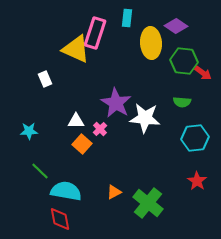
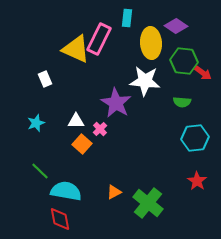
pink rectangle: moved 4 px right, 6 px down; rotated 8 degrees clockwise
white star: moved 37 px up
cyan star: moved 7 px right, 8 px up; rotated 18 degrees counterclockwise
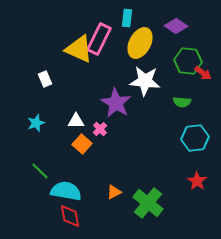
yellow ellipse: moved 11 px left; rotated 32 degrees clockwise
yellow triangle: moved 3 px right
green hexagon: moved 4 px right
red diamond: moved 10 px right, 3 px up
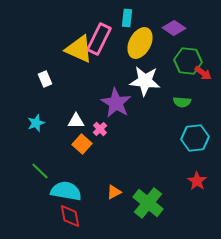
purple diamond: moved 2 px left, 2 px down
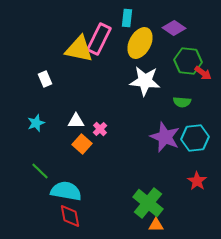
yellow triangle: rotated 12 degrees counterclockwise
purple star: moved 49 px right, 34 px down; rotated 8 degrees counterclockwise
orange triangle: moved 42 px right, 33 px down; rotated 28 degrees clockwise
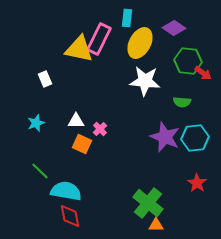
orange square: rotated 18 degrees counterclockwise
red star: moved 2 px down
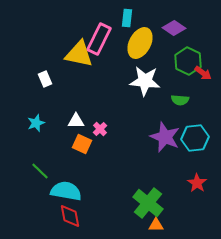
yellow triangle: moved 5 px down
green hexagon: rotated 20 degrees clockwise
green semicircle: moved 2 px left, 2 px up
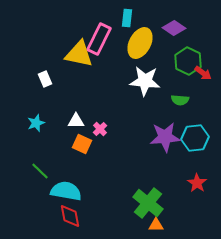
purple star: rotated 28 degrees counterclockwise
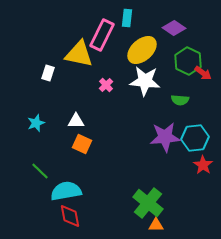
pink rectangle: moved 3 px right, 4 px up
yellow ellipse: moved 2 px right, 7 px down; rotated 20 degrees clockwise
white rectangle: moved 3 px right, 6 px up; rotated 42 degrees clockwise
pink cross: moved 6 px right, 44 px up
red star: moved 6 px right, 18 px up
cyan semicircle: rotated 20 degrees counterclockwise
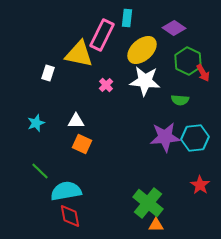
red arrow: rotated 24 degrees clockwise
red star: moved 3 px left, 20 px down
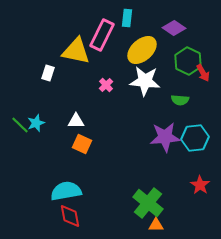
yellow triangle: moved 3 px left, 3 px up
green line: moved 20 px left, 46 px up
